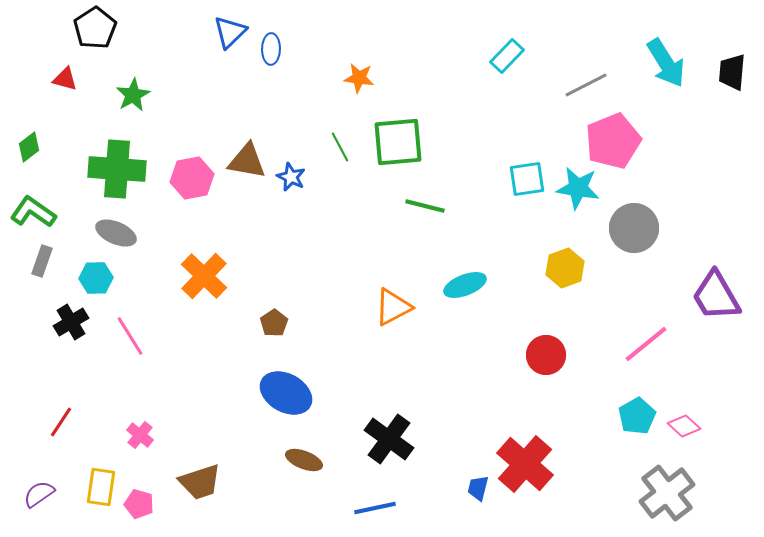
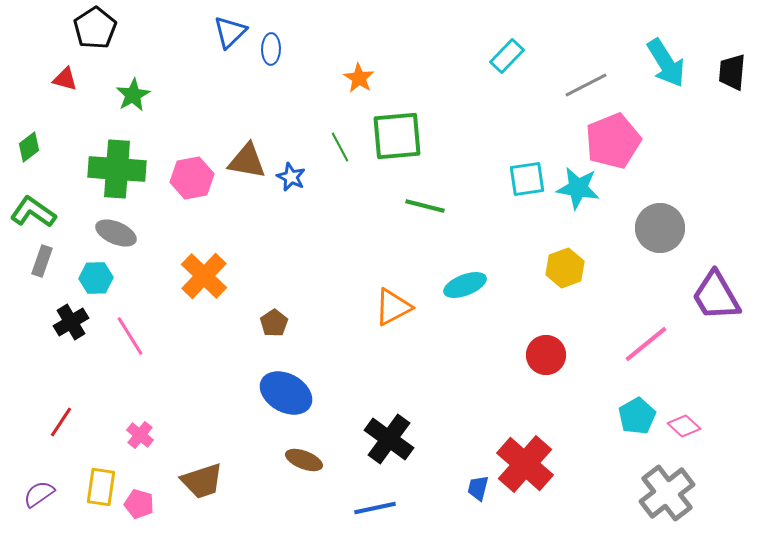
orange star at (359, 78): rotated 24 degrees clockwise
green square at (398, 142): moved 1 px left, 6 px up
gray circle at (634, 228): moved 26 px right
brown trapezoid at (200, 482): moved 2 px right, 1 px up
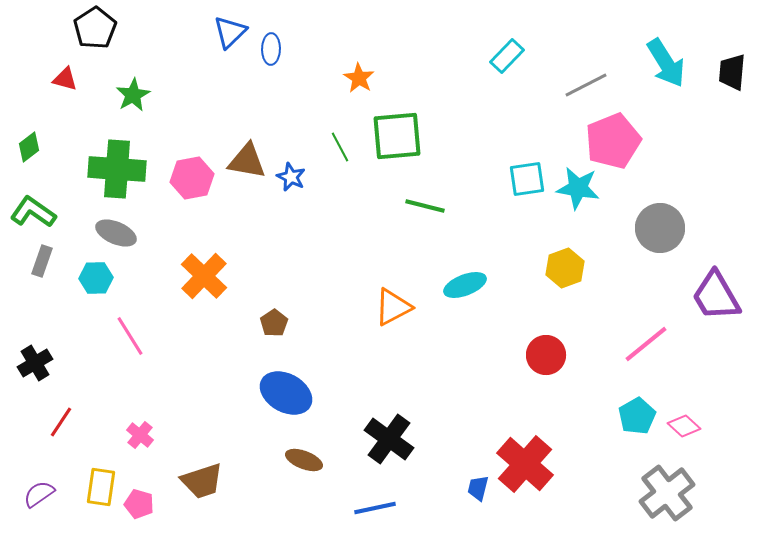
black cross at (71, 322): moved 36 px left, 41 px down
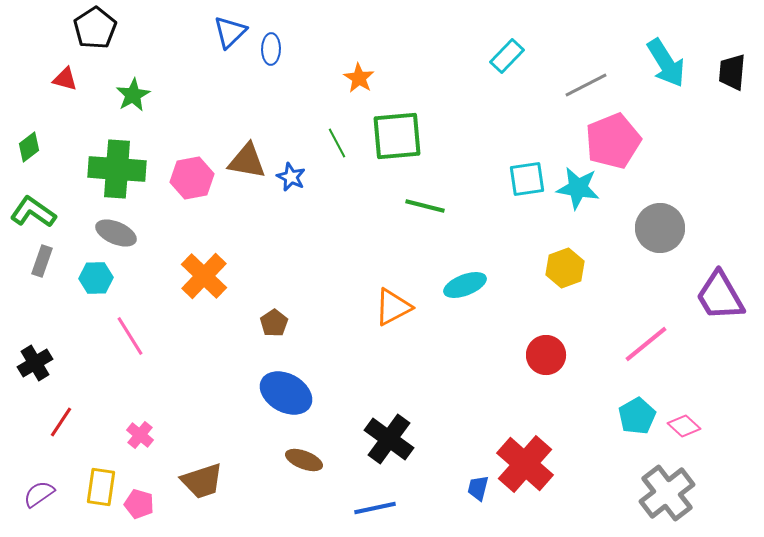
green line at (340, 147): moved 3 px left, 4 px up
purple trapezoid at (716, 296): moved 4 px right
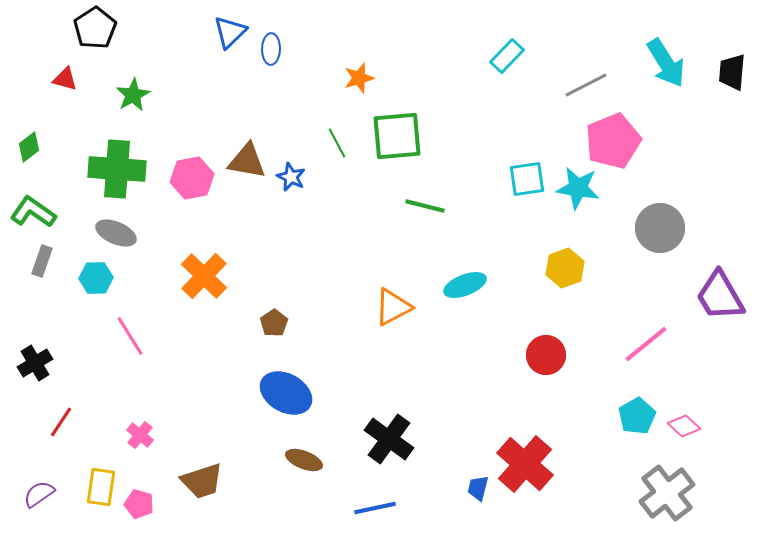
orange star at (359, 78): rotated 24 degrees clockwise
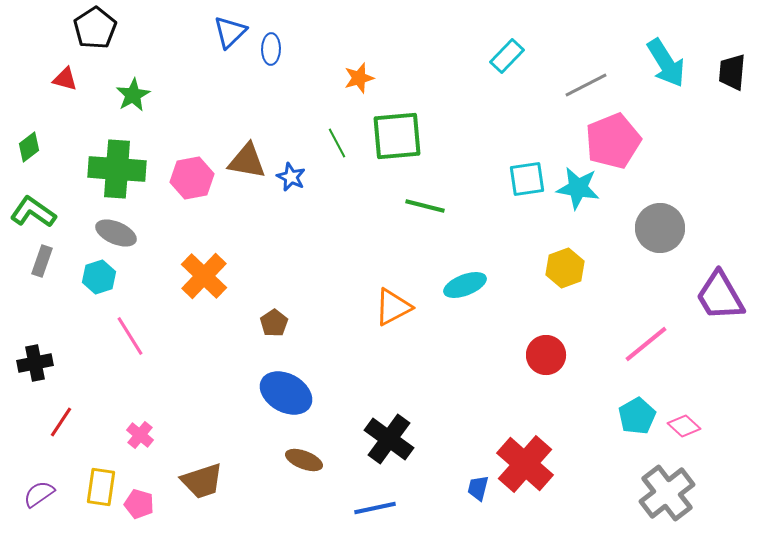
cyan hexagon at (96, 278): moved 3 px right, 1 px up; rotated 16 degrees counterclockwise
black cross at (35, 363): rotated 20 degrees clockwise
